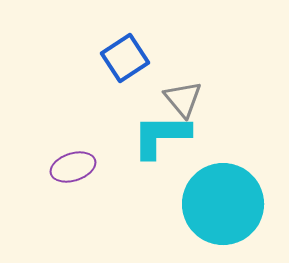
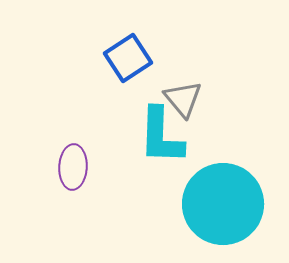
blue square: moved 3 px right
cyan L-shape: rotated 88 degrees counterclockwise
purple ellipse: rotated 69 degrees counterclockwise
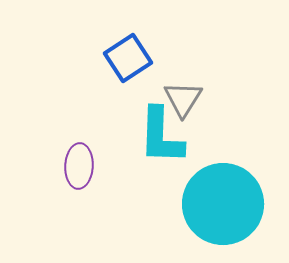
gray triangle: rotated 12 degrees clockwise
purple ellipse: moved 6 px right, 1 px up
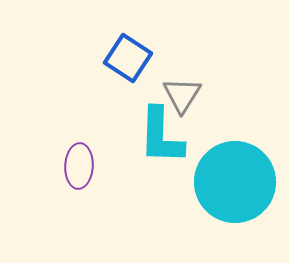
blue square: rotated 24 degrees counterclockwise
gray triangle: moved 1 px left, 4 px up
cyan circle: moved 12 px right, 22 px up
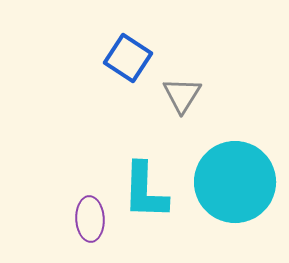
cyan L-shape: moved 16 px left, 55 px down
purple ellipse: moved 11 px right, 53 px down; rotated 6 degrees counterclockwise
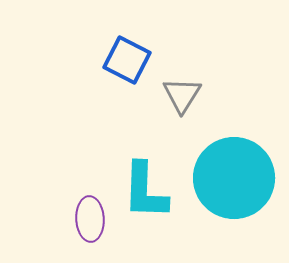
blue square: moved 1 px left, 2 px down; rotated 6 degrees counterclockwise
cyan circle: moved 1 px left, 4 px up
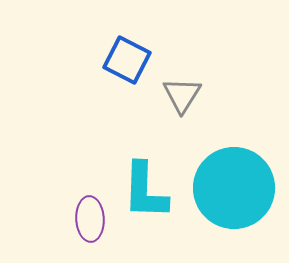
cyan circle: moved 10 px down
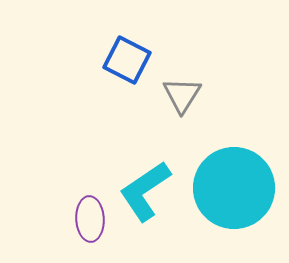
cyan L-shape: rotated 54 degrees clockwise
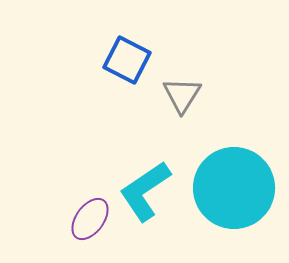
purple ellipse: rotated 39 degrees clockwise
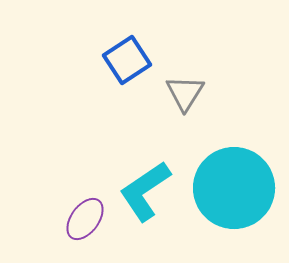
blue square: rotated 30 degrees clockwise
gray triangle: moved 3 px right, 2 px up
purple ellipse: moved 5 px left
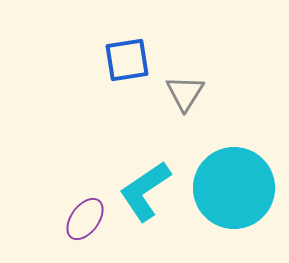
blue square: rotated 24 degrees clockwise
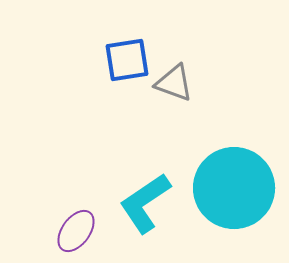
gray triangle: moved 11 px left, 10 px up; rotated 42 degrees counterclockwise
cyan L-shape: moved 12 px down
purple ellipse: moved 9 px left, 12 px down
